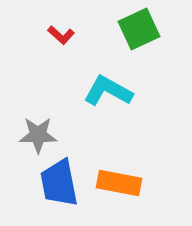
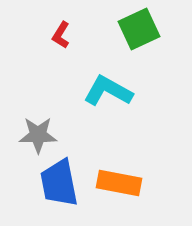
red L-shape: rotated 80 degrees clockwise
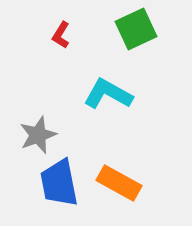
green square: moved 3 px left
cyan L-shape: moved 3 px down
gray star: rotated 21 degrees counterclockwise
orange rectangle: rotated 18 degrees clockwise
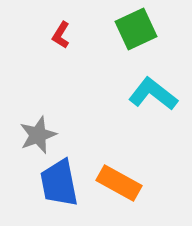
cyan L-shape: moved 45 px right; rotated 9 degrees clockwise
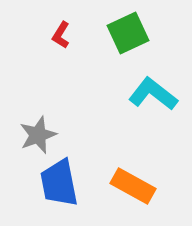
green square: moved 8 px left, 4 px down
orange rectangle: moved 14 px right, 3 px down
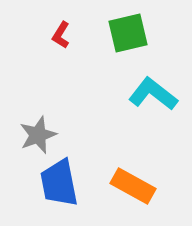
green square: rotated 12 degrees clockwise
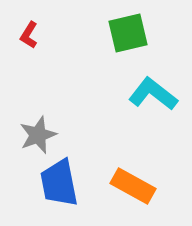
red L-shape: moved 32 px left
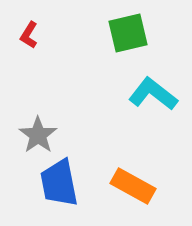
gray star: rotated 15 degrees counterclockwise
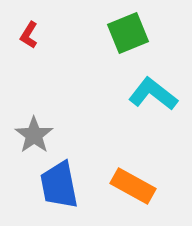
green square: rotated 9 degrees counterclockwise
gray star: moved 4 px left
blue trapezoid: moved 2 px down
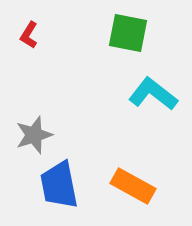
green square: rotated 33 degrees clockwise
gray star: rotated 18 degrees clockwise
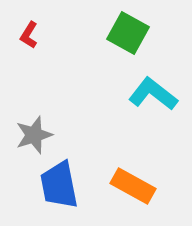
green square: rotated 18 degrees clockwise
